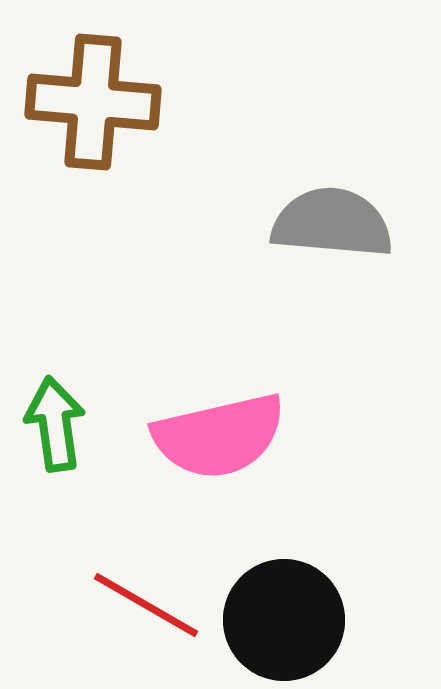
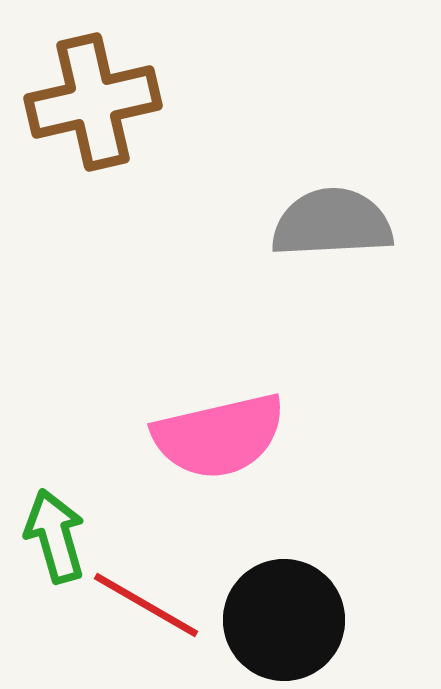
brown cross: rotated 18 degrees counterclockwise
gray semicircle: rotated 8 degrees counterclockwise
green arrow: moved 112 px down; rotated 8 degrees counterclockwise
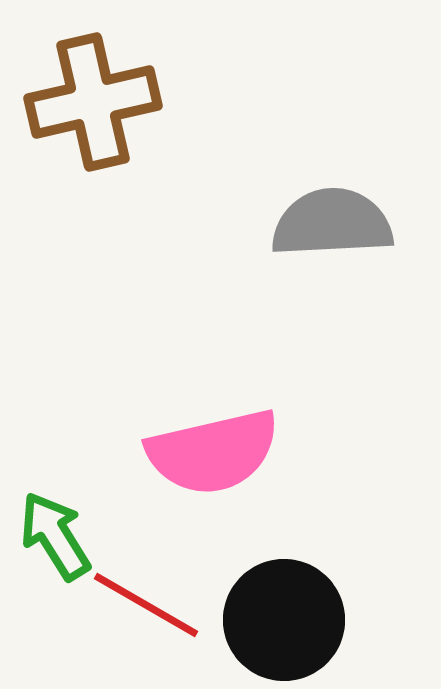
pink semicircle: moved 6 px left, 16 px down
green arrow: rotated 16 degrees counterclockwise
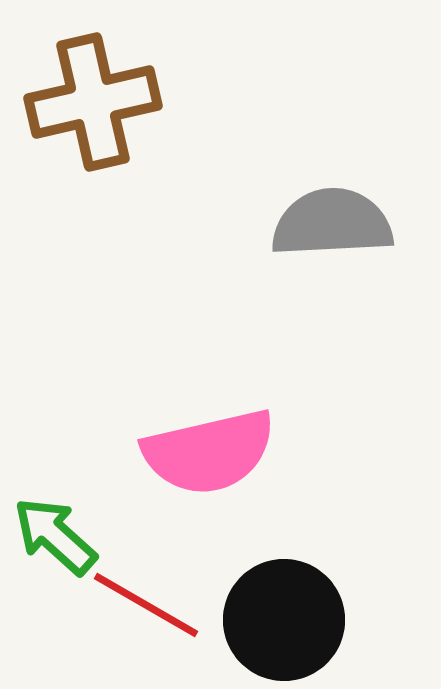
pink semicircle: moved 4 px left
green arrow: rotated 16 degrees counterclockwise
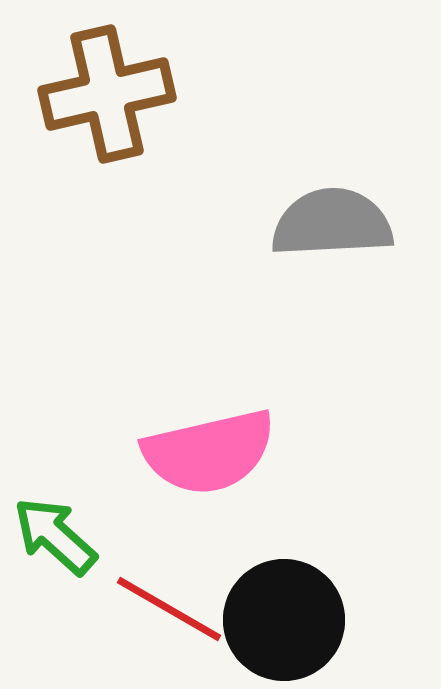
brown cross: moved 14 px right, 8 px up
red line: moved 23 px right, 4 px down
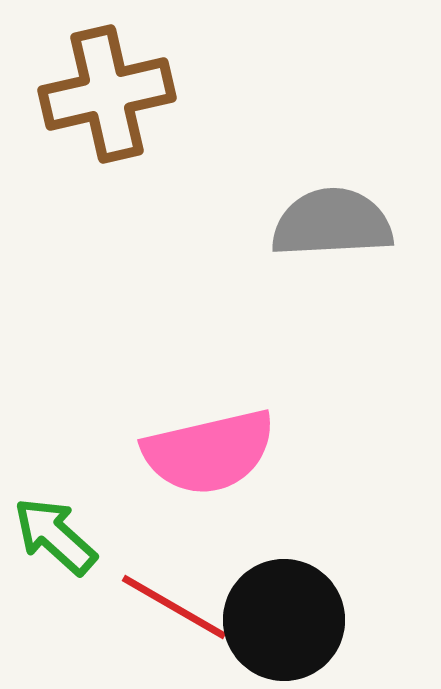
red line: moved 5 px right, 2 px up
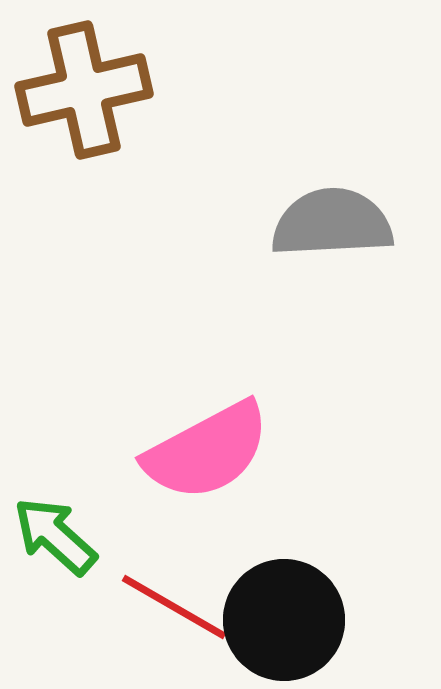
brown cross: moved 23 px left, 4 px up
pink semicircle: moved 2 px left, 1 px up; rotated 15 degrees counterclockwise
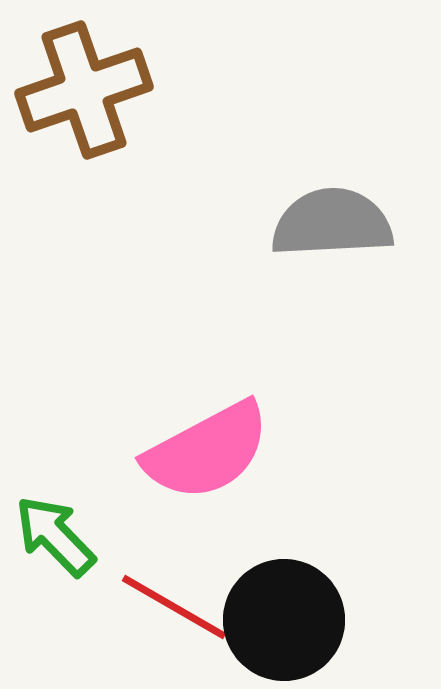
brown cross: rotated 6 degrees counterclockwise
green arrow: rotated 4 degrees clockwise
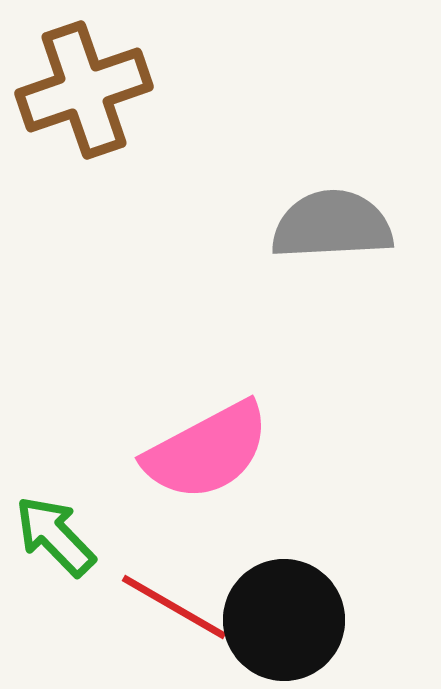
gray semicircle: moved 2 px down
